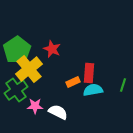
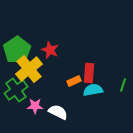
red star: moved 2 px left, 1 px down
orange rectangle: moved 1 px right, 1 px up
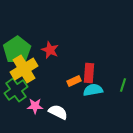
yellow cross: moved 5 px left; rotated 8 degrees clockwise
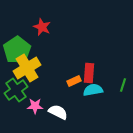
red star: moved 8 px left, 23 px up
yellow cross: moved 3 px right, 1 px up
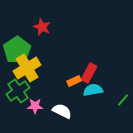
red rectangle: rotated 24 degrees clockwise
green line: moved 15 px down; rotated 24 degrees clockwise
green cross: moved 2 px right, 1 px down
white semicircle: moved 4 px right, 1 px up
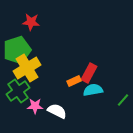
red star: moved 11 px left, 5 px up; rotated 18 degrees counterclockwise
green pentagon: rotated 16 degrees clockwise
white semicircle: moved 5 px left
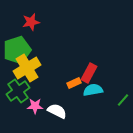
red star: rotated 18 degrees counterclockwise
orange rectangle: moved 2 px down
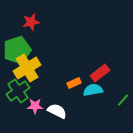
red rectangle: moved 11 px right; rotated 24 degrees clockwise
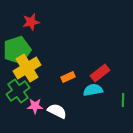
orange rectangle: moved 6 px left, 6 px up
green line: rotated 40 degrees counterclockwise
